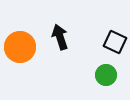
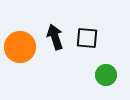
black arrow: moved 5 px left
black square: moved 28 px left, 4 px up; rotated 20 degrees counterclockwise
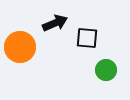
black arrow: moved 14 px up; rotated 85 degrees clockwise
green circle: moved 5 px up
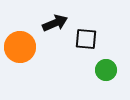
black square: moved 1 px left, 1 px down
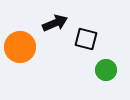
black square: rotated 10 degrees clockwise
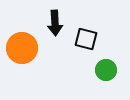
black arrow: rotated 110 degrees clockwise
orange circle: moved 2 px right, 1 px down
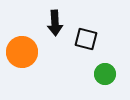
orange circle: moved 4 px down
green circle: moved 1 px left, 4 px down
